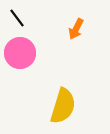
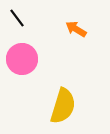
orange arrow: rotated 95 degrees clockwise
pink circle: moved 2 px right, 6 px down
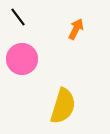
black line: moved 1 px right, 1 px up
orange arrow: rotated 85 degrees clockwise
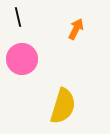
black line: rotated 24 degrees clockwise
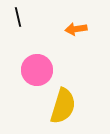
orange arrow: rotated 125 degrees counterclockwise
pink circle: moved 15 px right, 11 px down
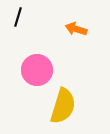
black line: rotated 30 degrees clockwise
orange arrow: rotated 25 degrees clockwise
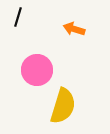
orange arrow: moved 2 px left
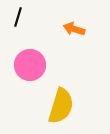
pink circle: moved 7 px left, 5 px up
yellow semicircle: moved 2 px left
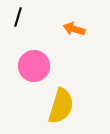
pink circle: moved 4 px right, 1 px down
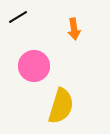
black line: rotated 42 degrees clockwise
orange arrow: rotated 115 degrees counterclockwise
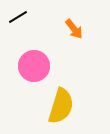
orange arrow: rotated 30 degrees counterclockwise
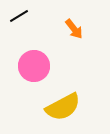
black line: moved 1 px right, 1 px up
yellow semicircle: moved 2 px right, 1 px down; rotated 45 degrees clockwise
